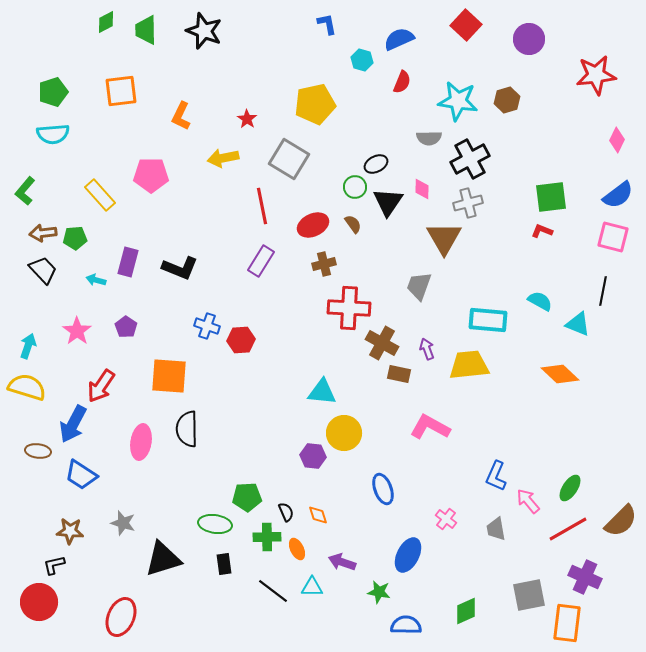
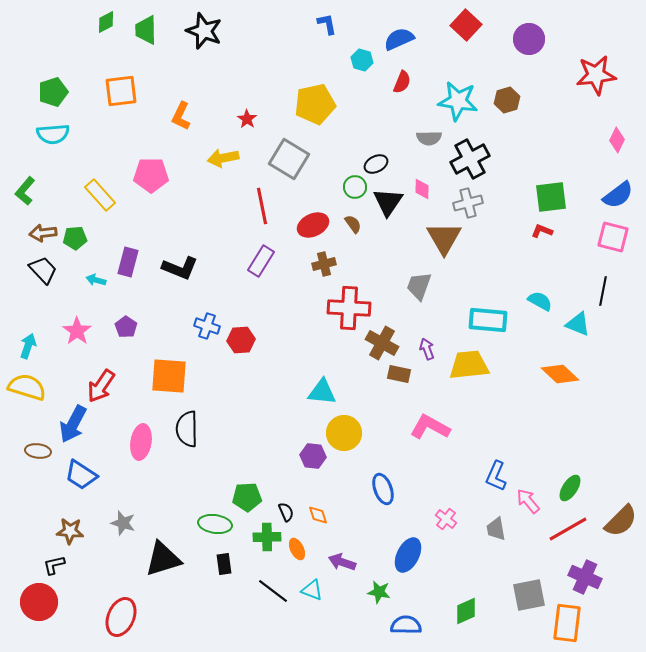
cyan triangle at (312, 587): moved 3 px down; rotated 20 degrees clockwise
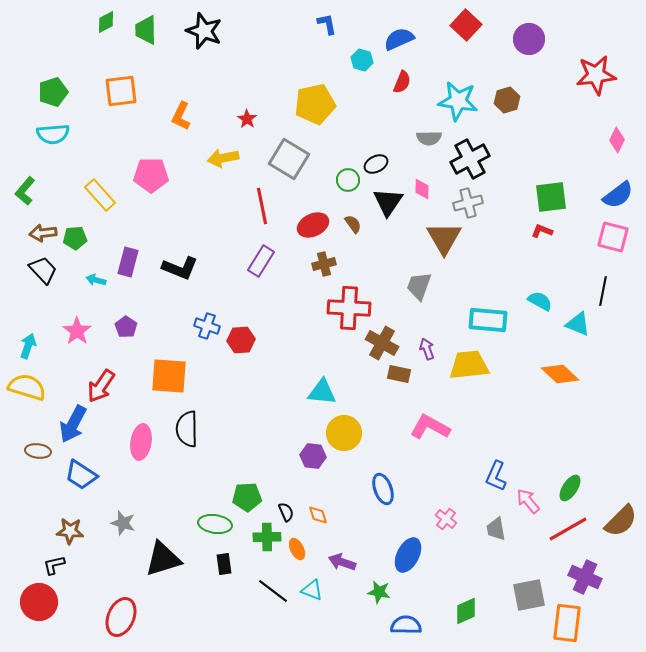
green circle at (355, 187): moved 7 px left, 7 px up
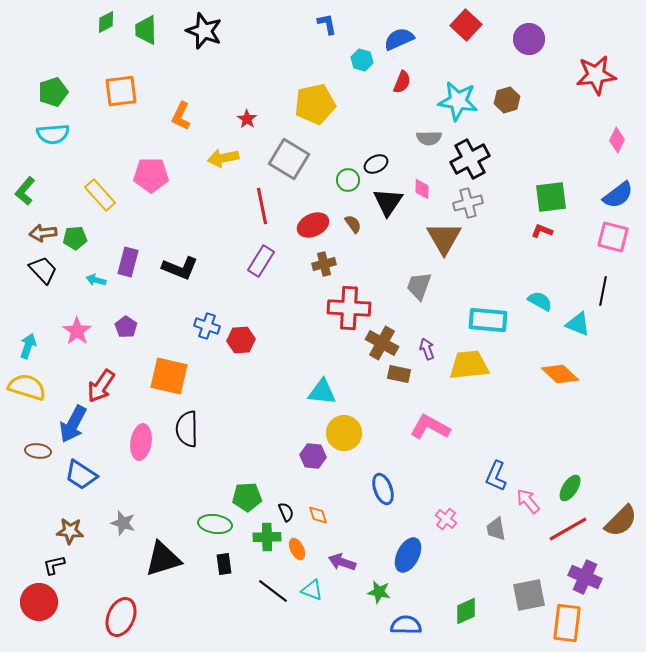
orange square at (169, 376): rotated 9 degrees clockwise
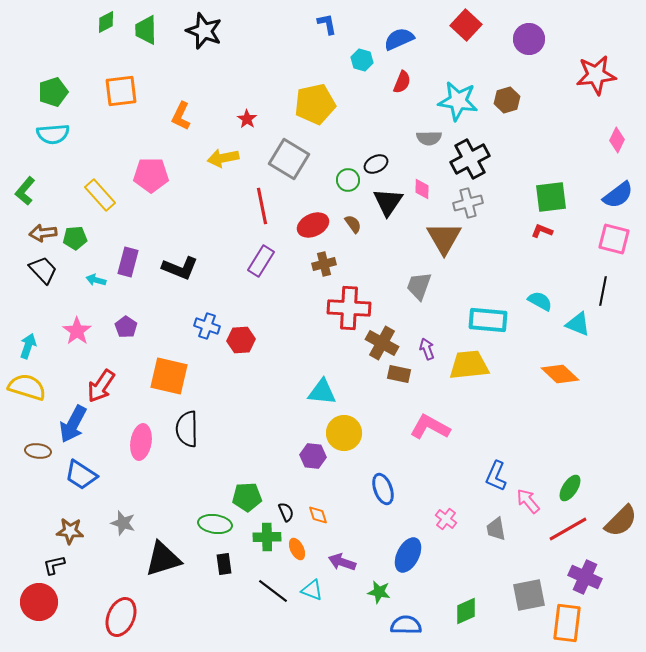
pink square at (613, 237): moved 1 px right, 2 px down
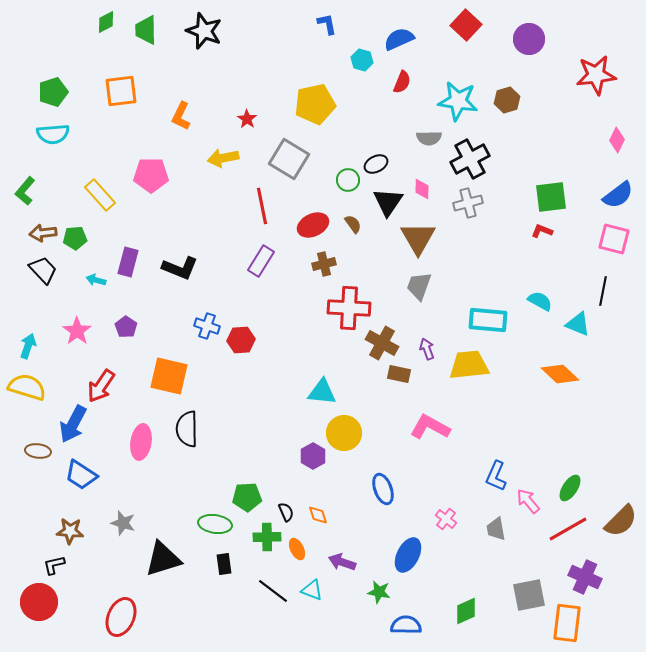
brown triangle at (444, 238): moved 26 px left
purple hexagon at (313, 456): rotated 25 degrees clockwise
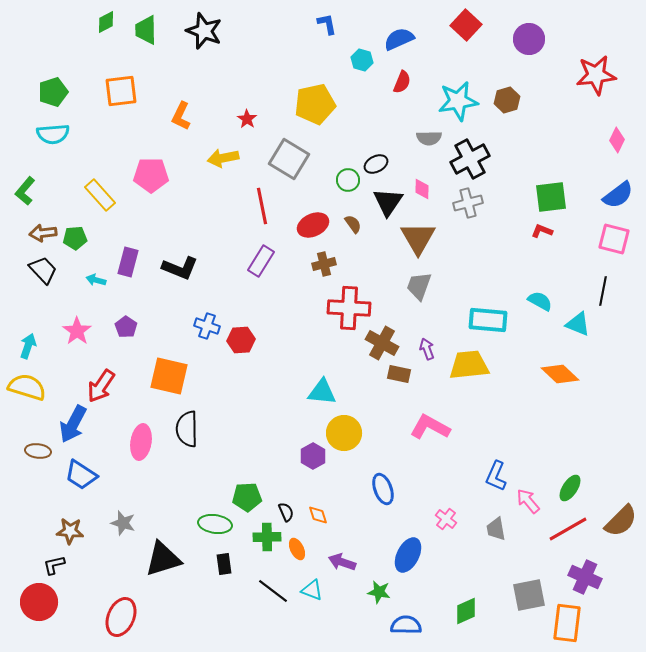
cyan star at (458, 101): rotated 18 degrees counterclockwise
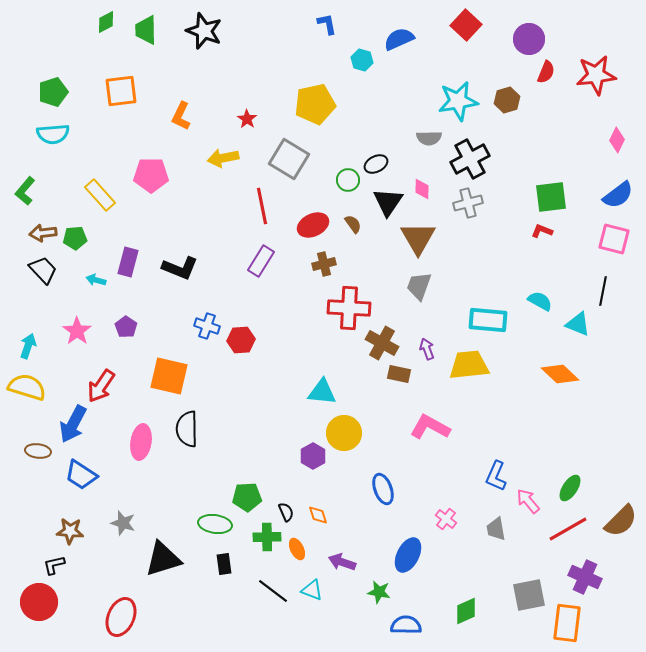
red semicircle at (402, 82): moved 144 px right, 10 px up
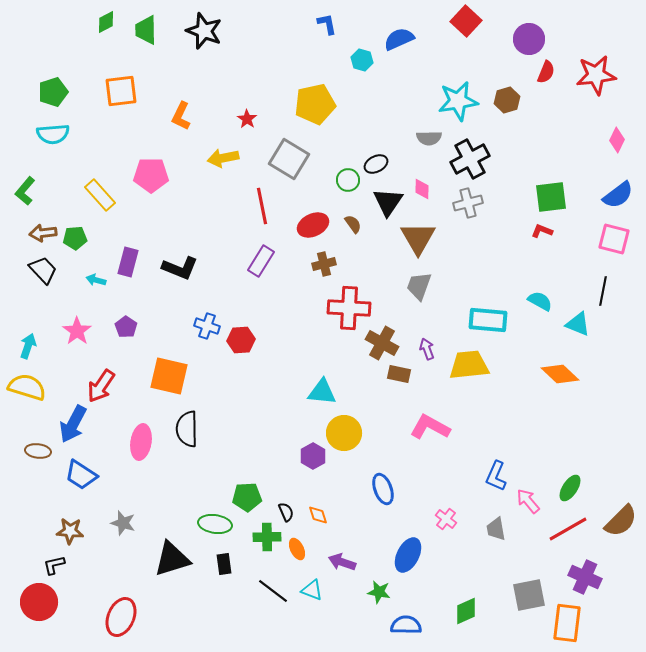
red square at (466, 25): moved 4 px up
black triangle at (163, 559): moved 9 px right
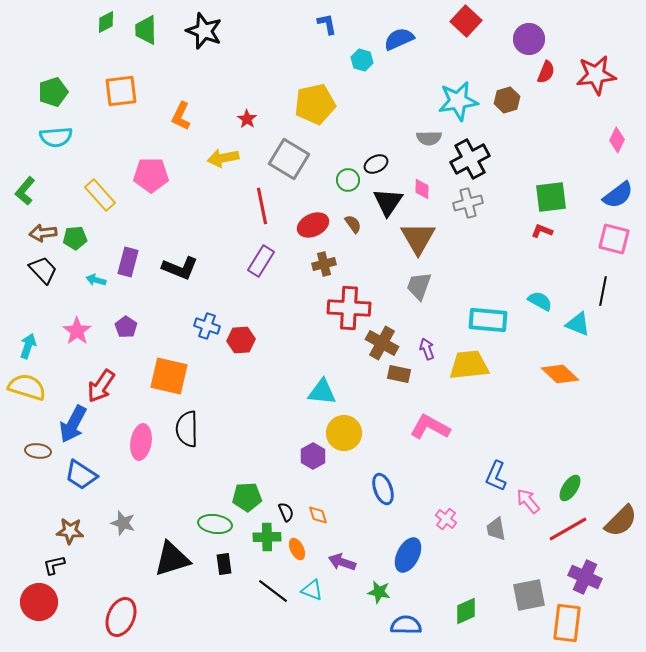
cyan semicircle at (53, 134): moved 3 px right, 3 px down
